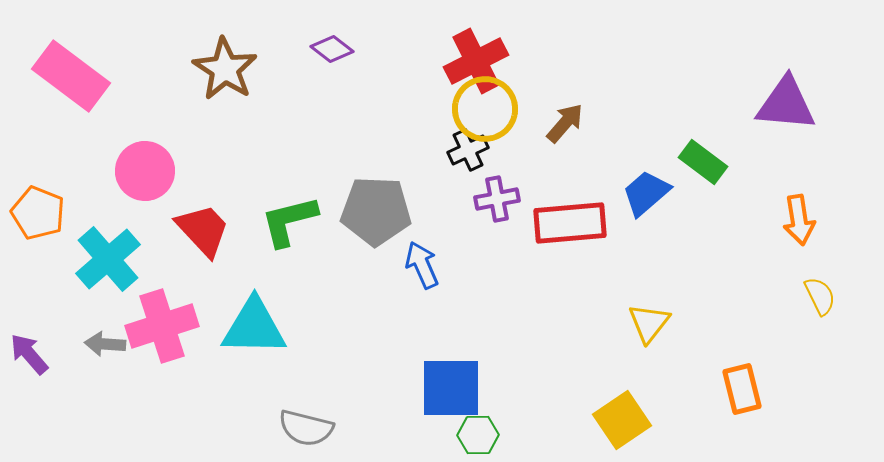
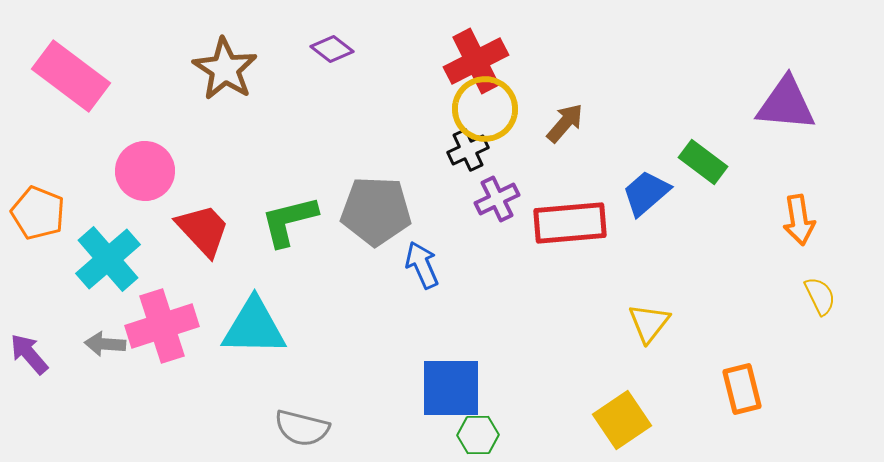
purple cross: rotated 15 degrees counterclockwise
gray semicircle: moved 4 px left
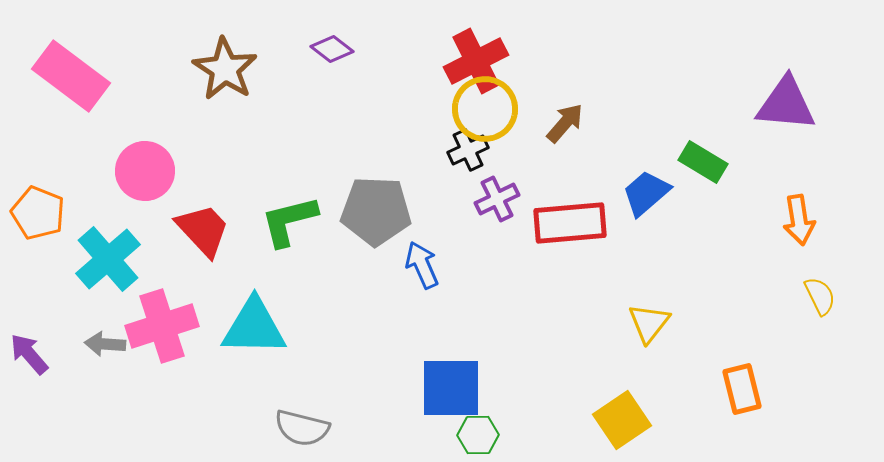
green rectangle: rotated 6 degrees counterclockwise
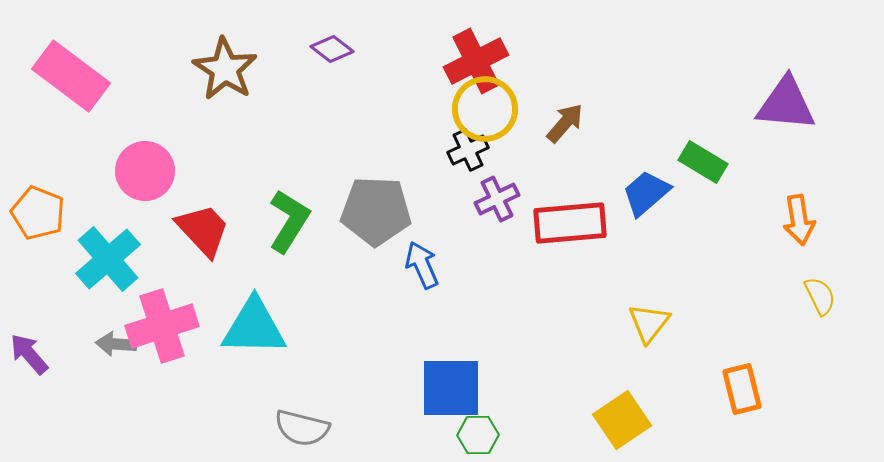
green L-shape: rotated 136 degrees clockwise
gray arrow: moved 11 px right
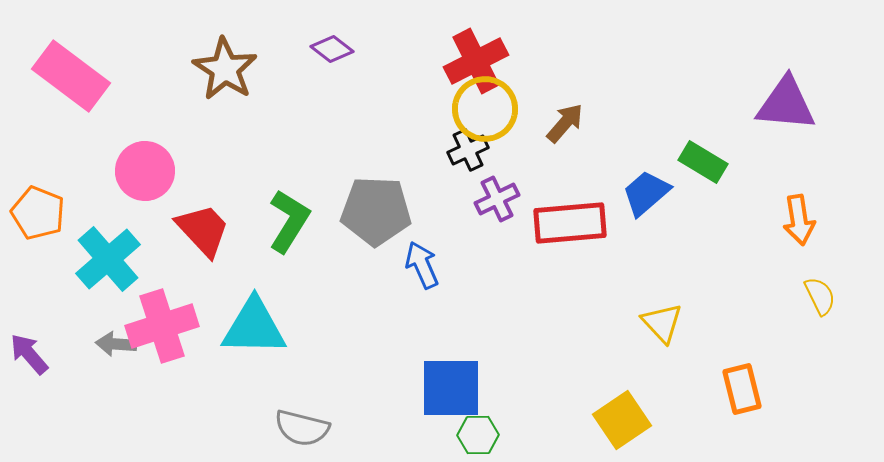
yellow triangle: moved 13 px right; rotated 21 degrees counterclockwise
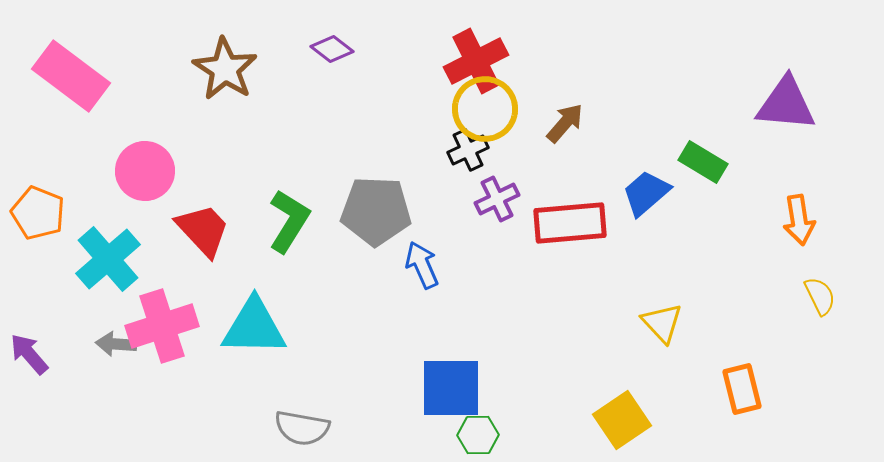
gray semicircle: rotated 4 degrees counterclockwise
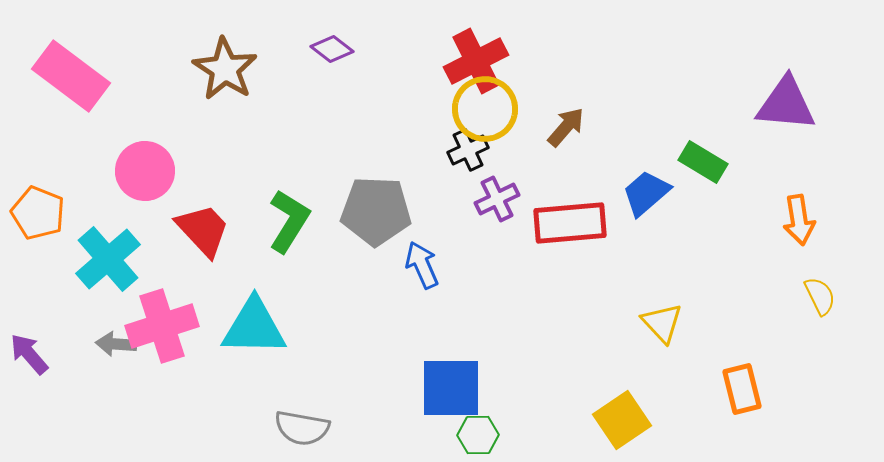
brown arrow: moved 1 px right, 4 px down
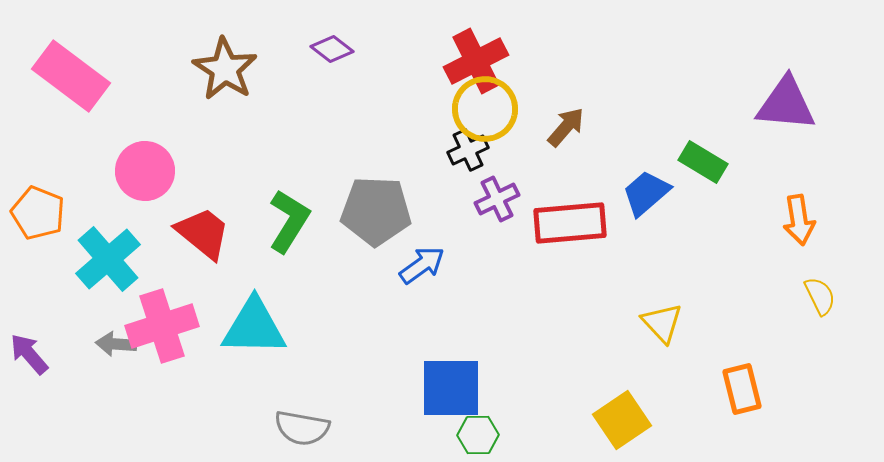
red trapezoid: moved 3 px down; rotated 8 degrees counterclockwise
blue arrow: rotated 78 degrees clockwise
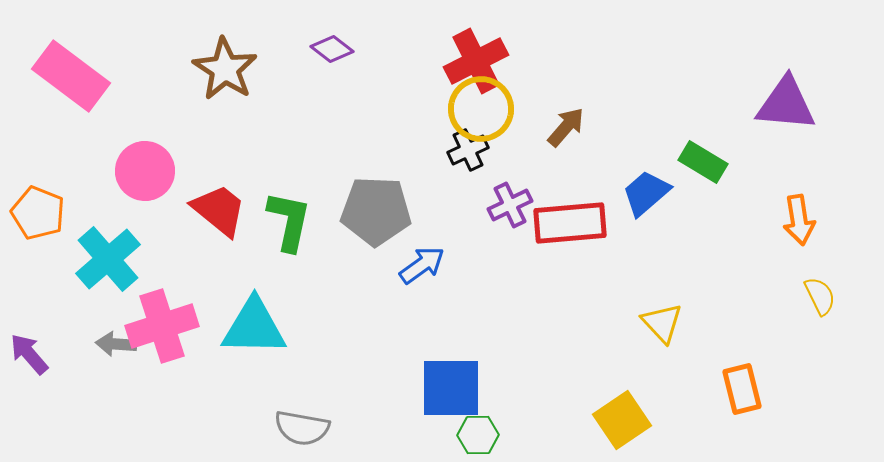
yellow circle: moved 4 px left
purple cross: moved 13 px right, 6 px down
green L-shape: rotated 20 degrees counterclockwise
red trapezoid: moved 16 px right, 23 px up
